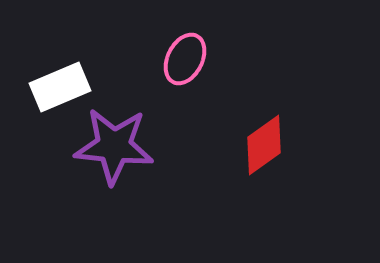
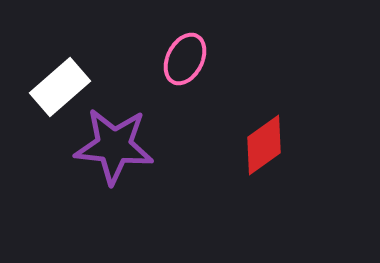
white rectangle: rotated 18 degrees counterclockwise
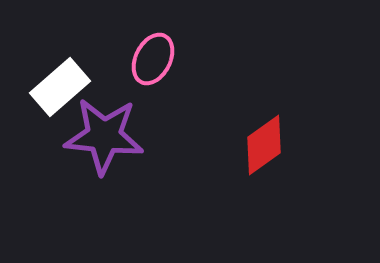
pink ellipse: moved 32 px left
purple star: moved 10 px left, 10 px up
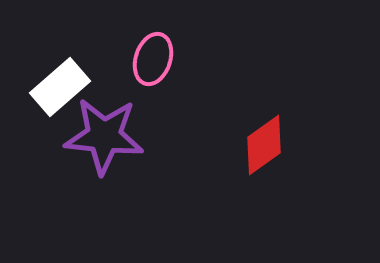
pink ellipse: rotated 9 degrees counterclockwise
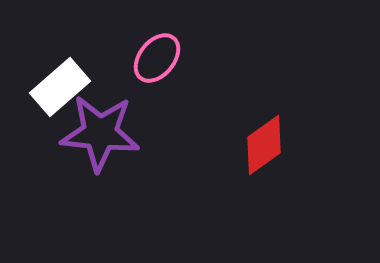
pink ellipse: moved 4 px right, 1 px up; rotated 21 degrees clockwise
purple star: moved 4 px left, 3 px up
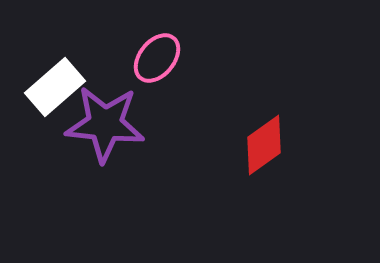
white rectangle: moved 5 px left
purple star: moved 5 px right, 9 px up
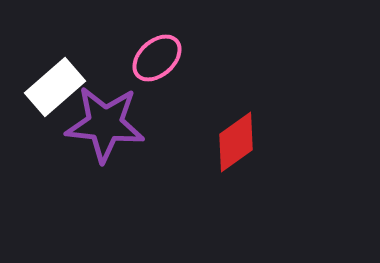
pink ellipse: rotated 9 degrees clockwise
red diamond: moved 28 px left, 3 px up
